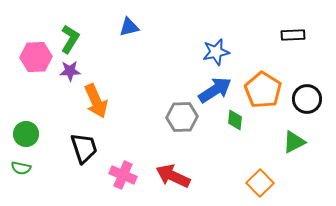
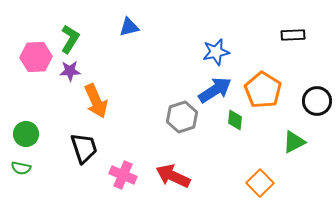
black circle: moved 10 px right, 2 px down
gray hexagon: rotated 16 degrees counterclockwise
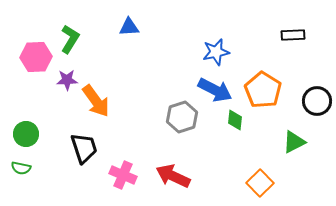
blue triangle: rotated 10 degrees clockwise
purple star: moved 3 px left, 9 px down
blue arrow: rotated 60 degrees clockwise
orange arrow: rotated 12 degrees counterclockwise
